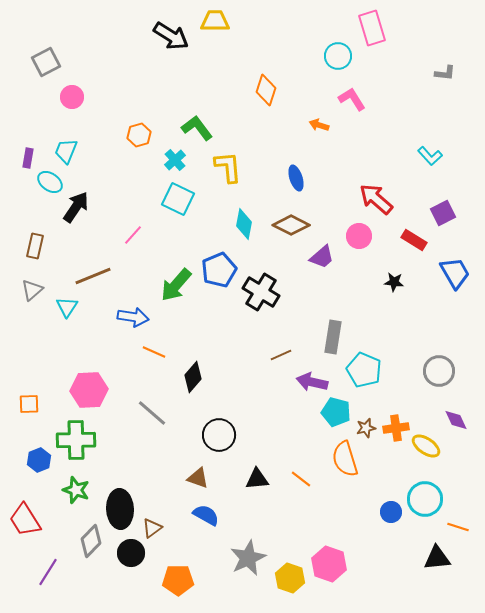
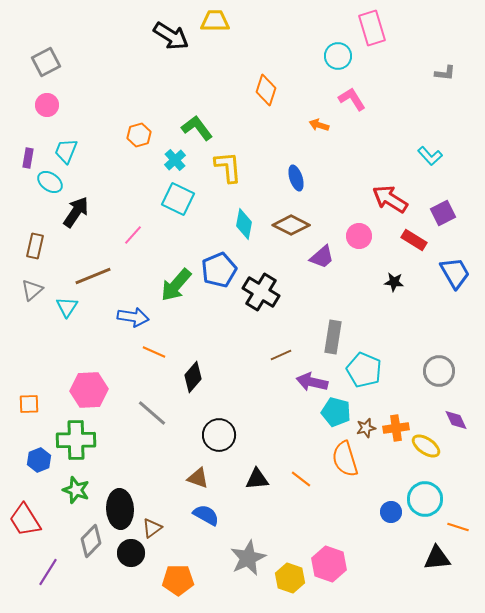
pink circle at (72, 97): moved 25 px left, 8 px down
red arrow at (376, 199): moved 14 px right; rotated 9 degrees counterclockwise
black arrow at (76, 207): moved 5 px down
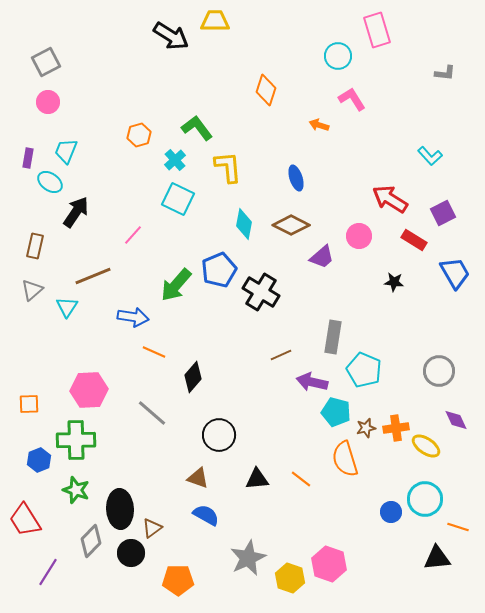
pink rectangle at (372, 28): moved 5 px right, 2 px down
pink circle at (47, 105): moved 1 px right, 3 px up
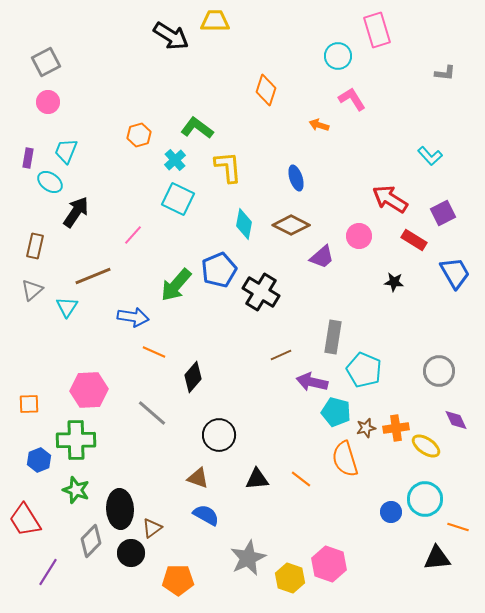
green L-shape at (197, 128): rotated 16 degrees counterclockwise
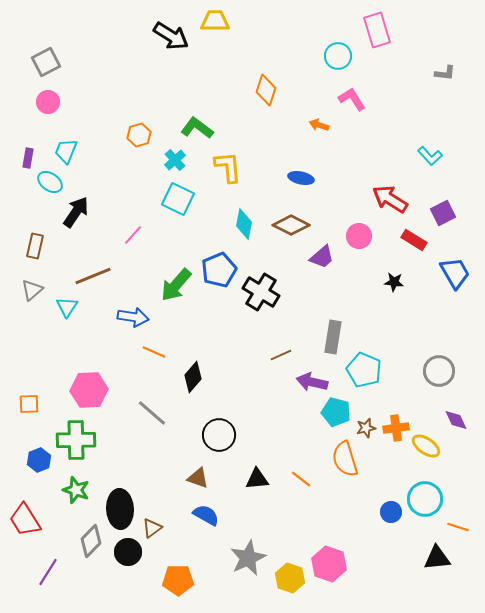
blue ellipse at (296, 178): moved 5 px right; rotated 60 degrees counterclockwise
black circle at (131, 553): moved 3 px left, 1 px up
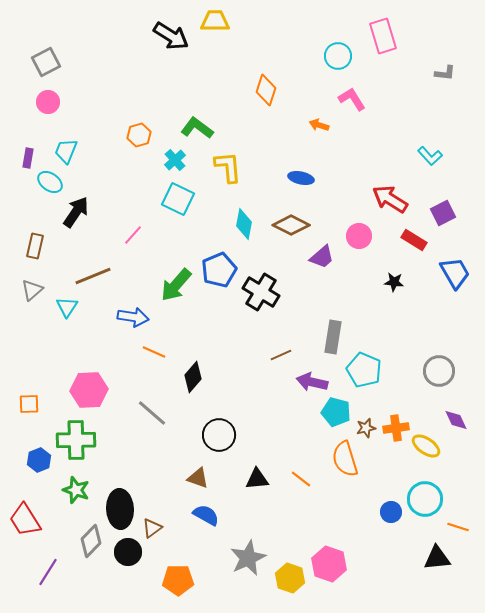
pink rectangle at (377, 30): moved 6 px right, 6 px down
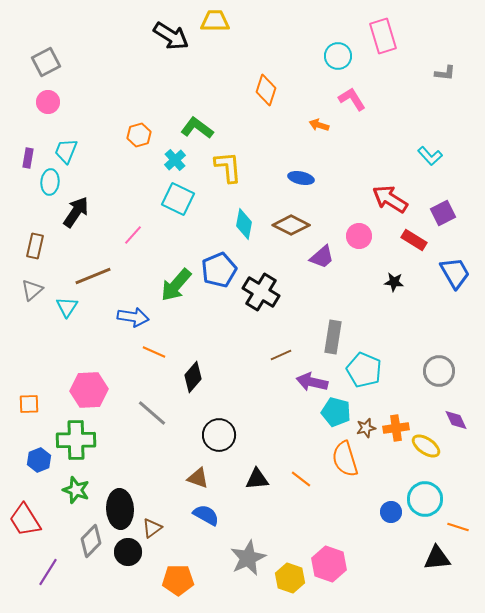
cyan ellipse at (50, 182): rotated 60 degrees clockwise
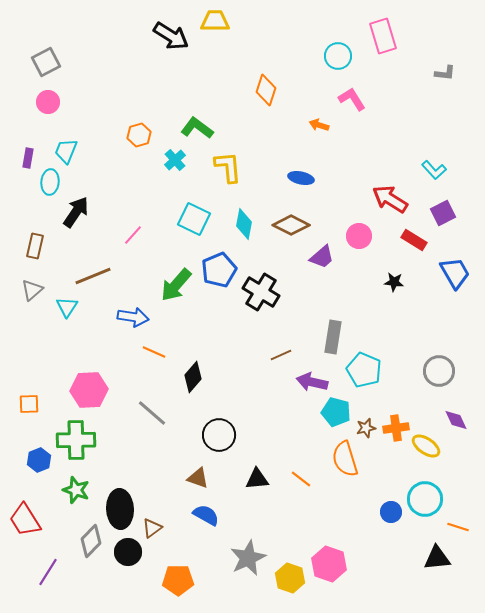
cyan L-shape at (430, 156): moved 4 px right, 14 px down
cyan square at (178, 199): moved 16 px right, 20 px down
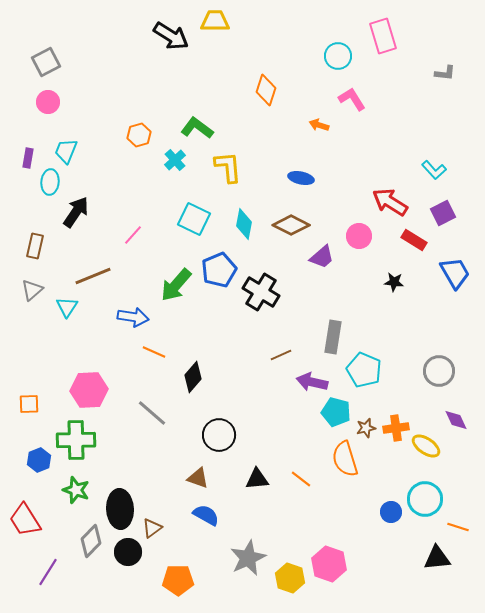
red arrow at (390, 199): moved 3 px down
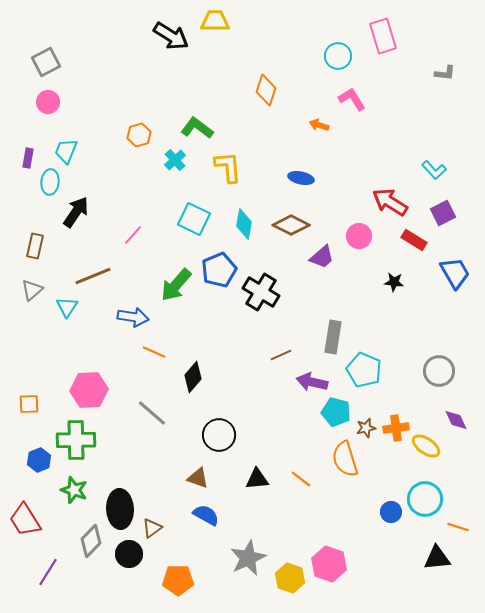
green star at (76, 490): moved 2 px left
black circle at (128, 552): moved 1 px right, 2 px down
